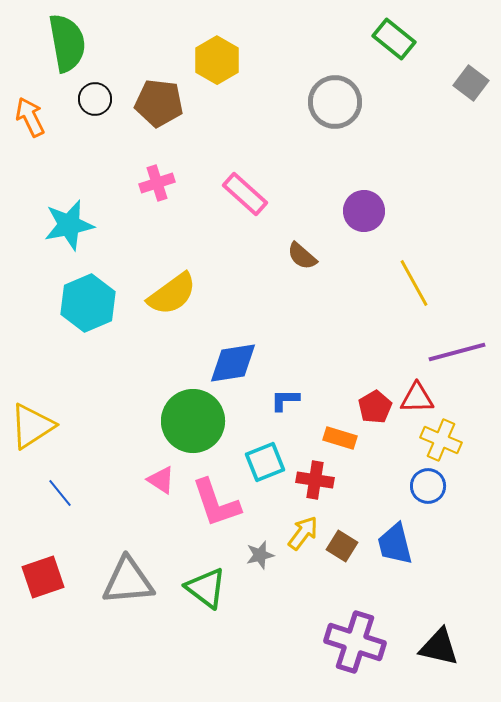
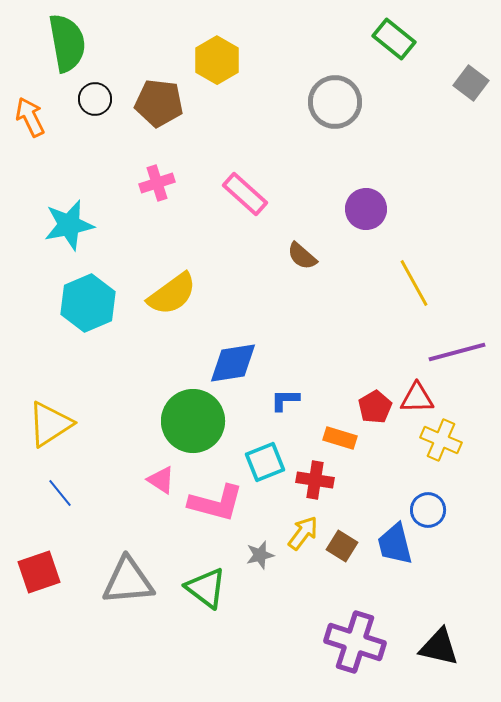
purple circle: moved 2 px right, 2 px up
yellow triangle: moved 18 px right, 2 px up
blue circle: moved 24 px down
pink L-shape: rotated 56 degrees counterclockwise
red square: moved 4 px left, 5 px up
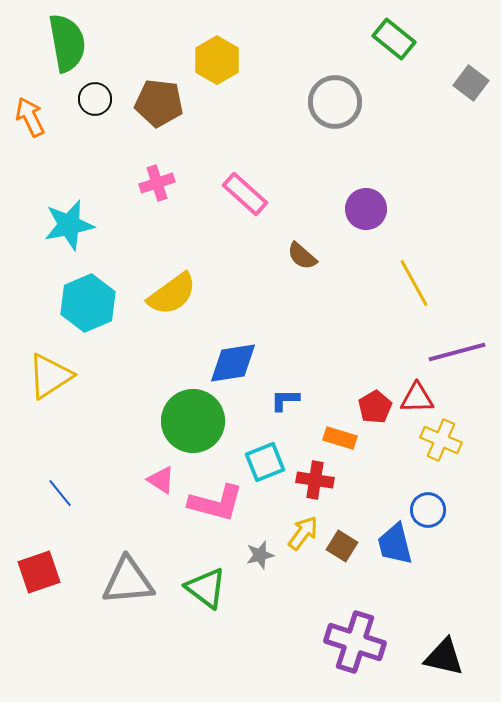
yellow triangle: moved 48 px up
black triangle: moved 5 px right, 10 px down
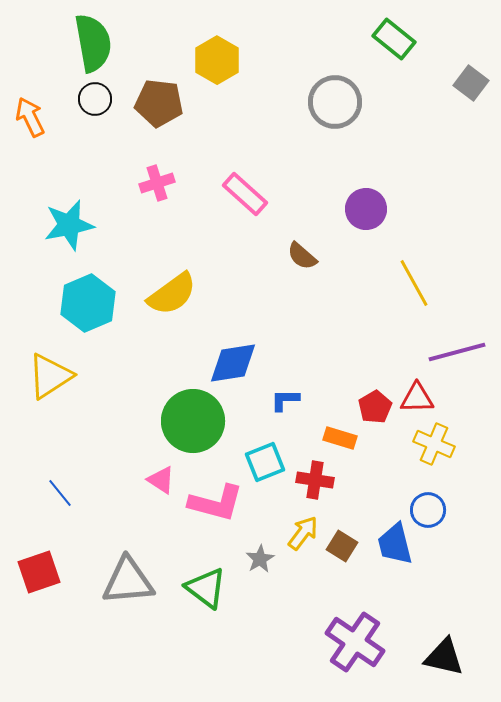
green semicircle: moved 26 px right
yellow cross: moved 7 px left, 4 px down
gray star: moved 4 px down; rotated 16 degrees counterclockwise
purple cross: rotated 16 degrees clockwise
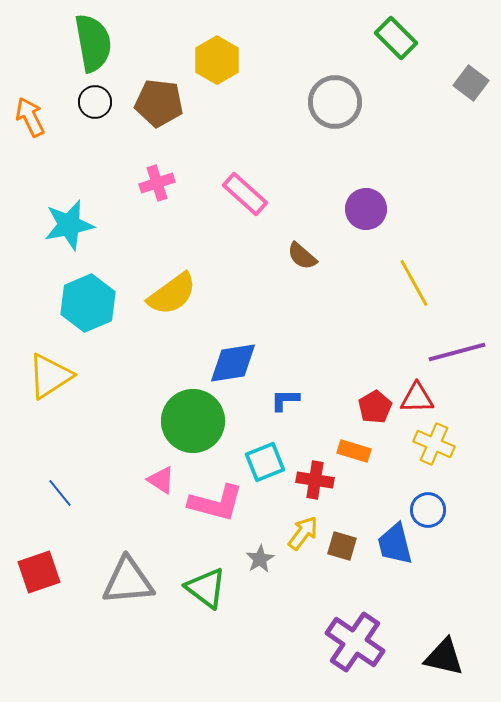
green rectangle: moved 2 px right, 1 px up; rotated 6 degrees clockwise
black circle: moved 3 px down
orange rectangle: moved 14 px right, 13 px down
brown square: rotated 16 degrees counterclockwise
